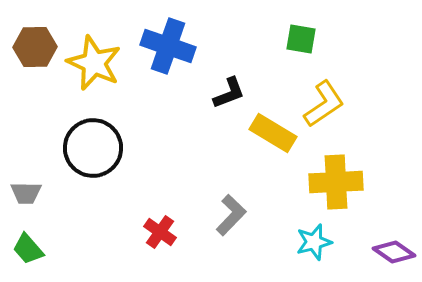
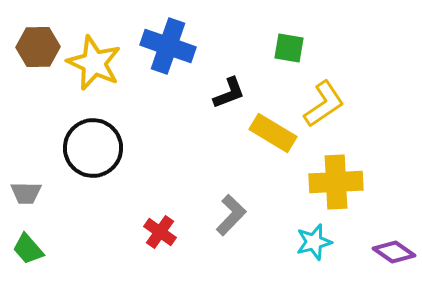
green square: moved 12 px left, 9 px down
brown hexagon: moved 3 px right
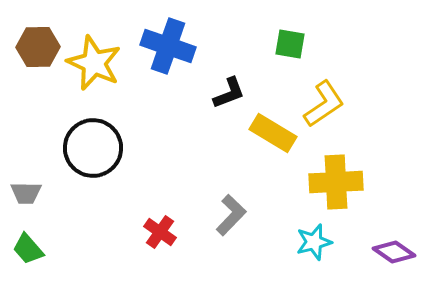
green square: moved 1 px right, 4 px up
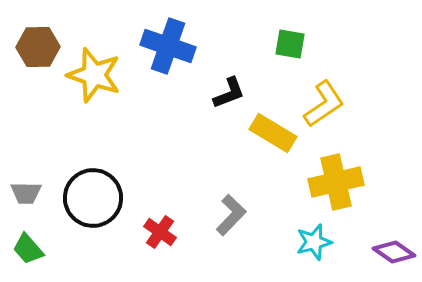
yellow star: moved 12 px down; rotated 6 degrees counterclockwise
black circle: moved 50 px down
yellow cross: rotated 10 degrees counterclockwise
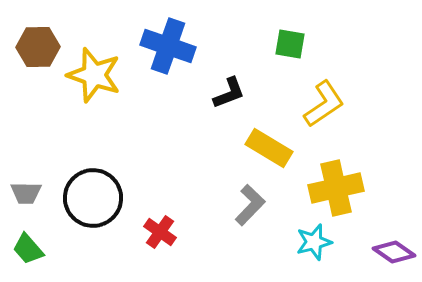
yellow rectangle: moved 4 px left, 15 px down
yellow cross: moved 6 px down
gray L-shape: moved 19 px right, 10 px up
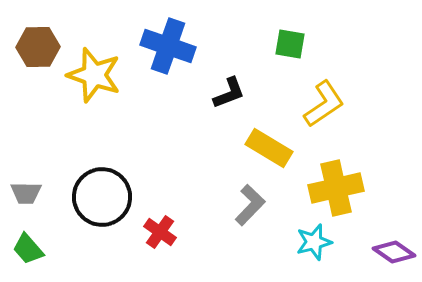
black circle: moved 9 px right, 1 px up
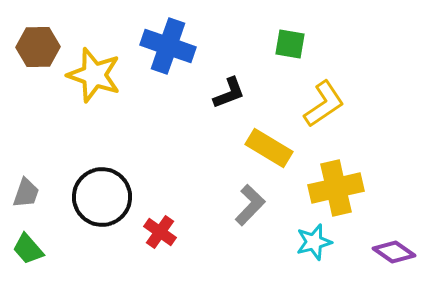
gray trapezoid: rotated 72 degrees counterclockwise
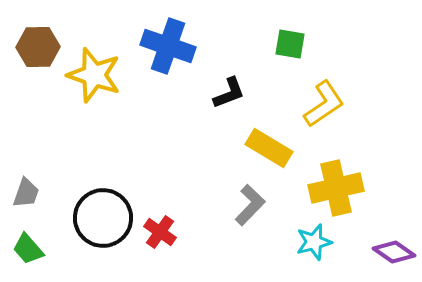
black circle: moved 1 px right, 21 px down
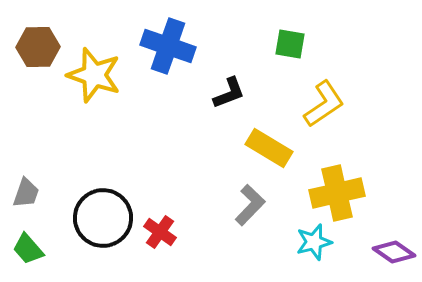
yellow cross: moved 1 px right, 5 px down
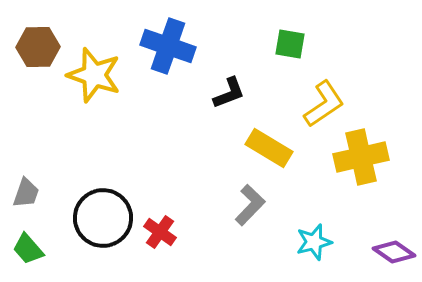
yellow cross: moved 24 px right, 36 px up
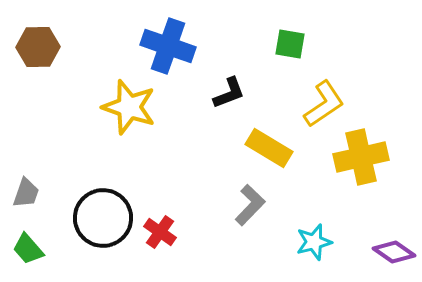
yellow star: moved 35 px right, 32 px down
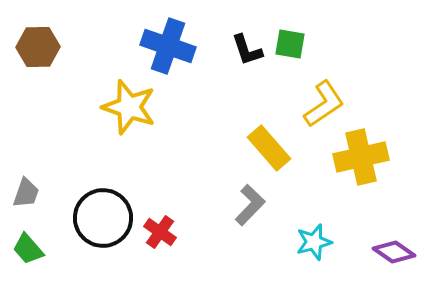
black L-shape: moved 18 px right, 43 px up; rotated 93 degrees clockwise
yellow rectangle: rotated 18 degrees clockwise
